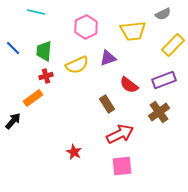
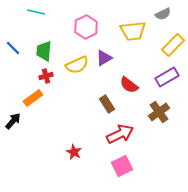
purple triangle: moved 4 px left; rotated 12 degrees counterclockwise
purple rectangle: moved 3 px right, 3 px up; rotated 10 degrees counterclockwise
pink square: rotated 20 degrees counterclockwise
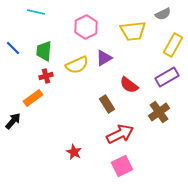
yellow rectangle: rotated 15 degrees counterclockwise
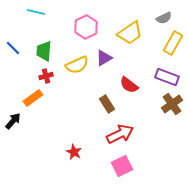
gray semicircle: moved 1 px right, 4 px down
yellow trapezoid: moved 3 px left, 2 px down; rotated 28 degrees counterclockwise
yellow rectangle: moved 2 px up
purple rectangle: rotated 50 degrees clockwise
brown cross: moved 13 px right, 8 px up
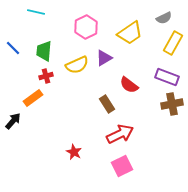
brown cross: rotated 25 degrees clockwise
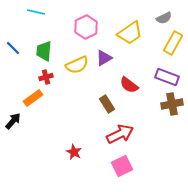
red cross: moved 1 px down
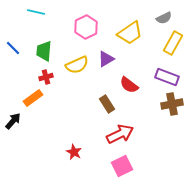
purple triangle: moved 2 px right, 1 px down
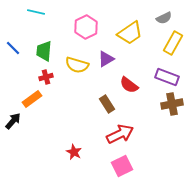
yellow semicircle: rotated 40 degrees clockwise
orange rectangle: moved 1 px left, 1 px down
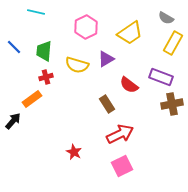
gray semicircle: moved 2 px right; rotated 56 degrees clockwise
blue line: moved 1 px right, 1 px up
purple rectangle: moved 6 px left
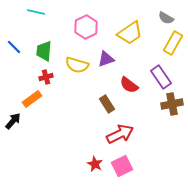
purple triangle: rotated 12 degrees clockwise
purple rectangle: rotated 35 degrees clockwise
red star: moved 21 px right, 12 px down
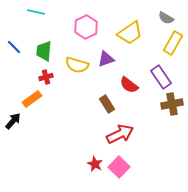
pink square: moved 3 px left, 1 px down; rotated 20 degrees counterclockwise
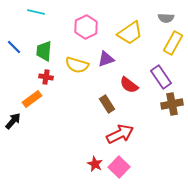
gray semicircle: rotated 28 degrees counterclockwise
red cross: rotated 24 degrees clockwise
